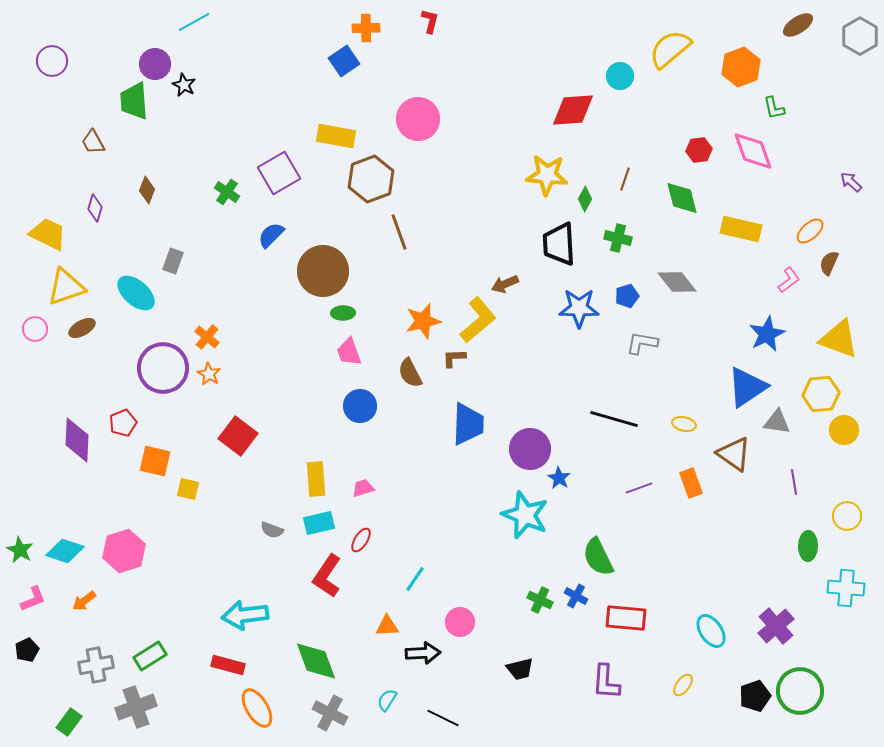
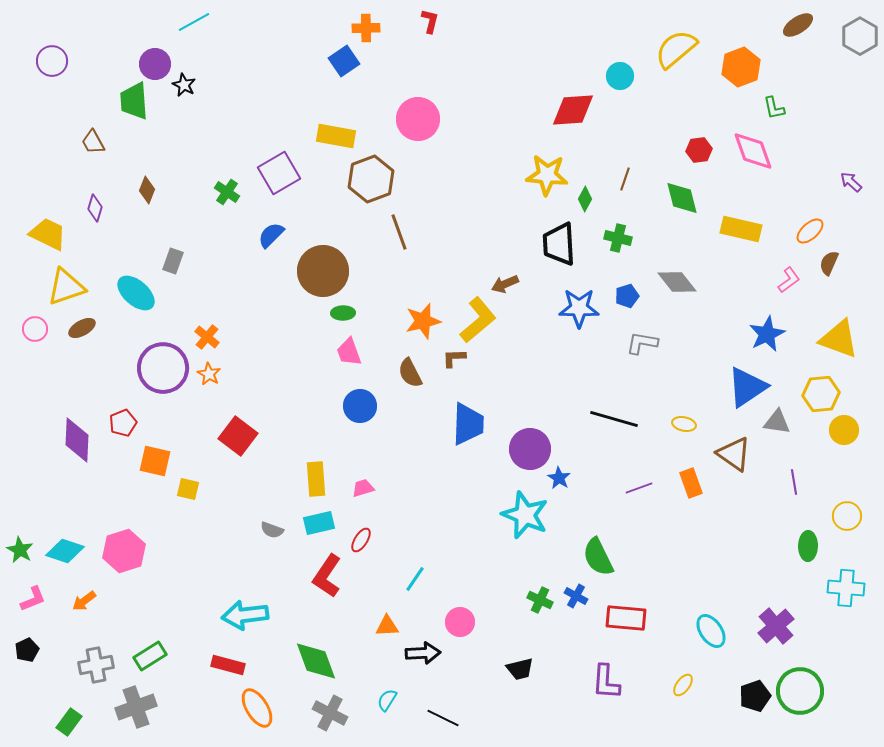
yellow semicircle at (670, 49): moved 6 px right
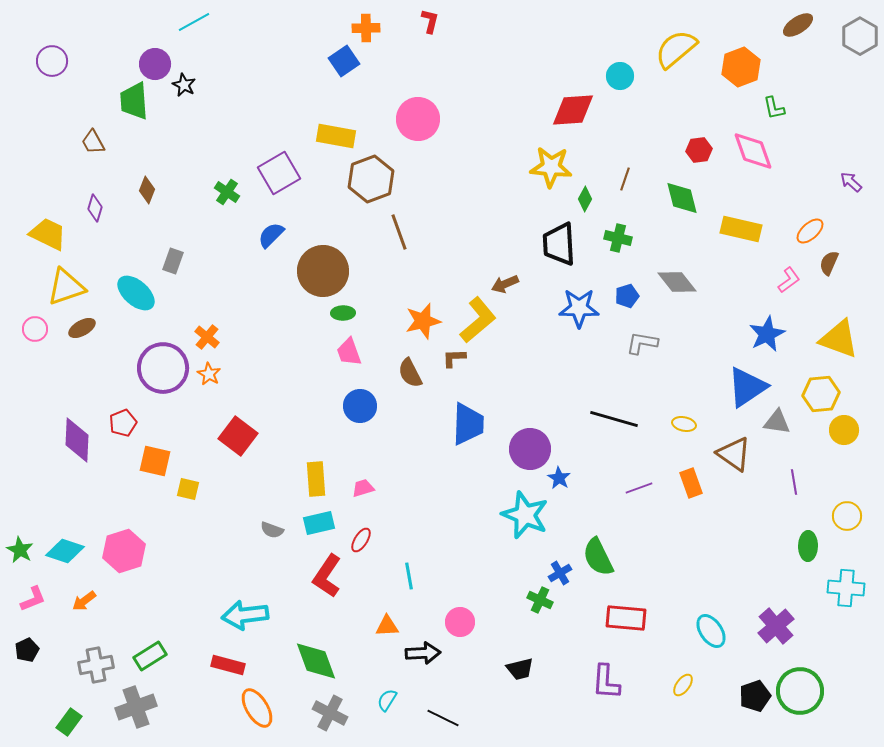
yellow star at (547, 175): moved 4 px right, 8 px up
cyan line at (415, 579): moved 6 px left, 3 px up; rotated 44 degrees counterclockwise
blue cross at (576, 596): moved 16 px left, 23 px up; rotated 30 degrees clockwise
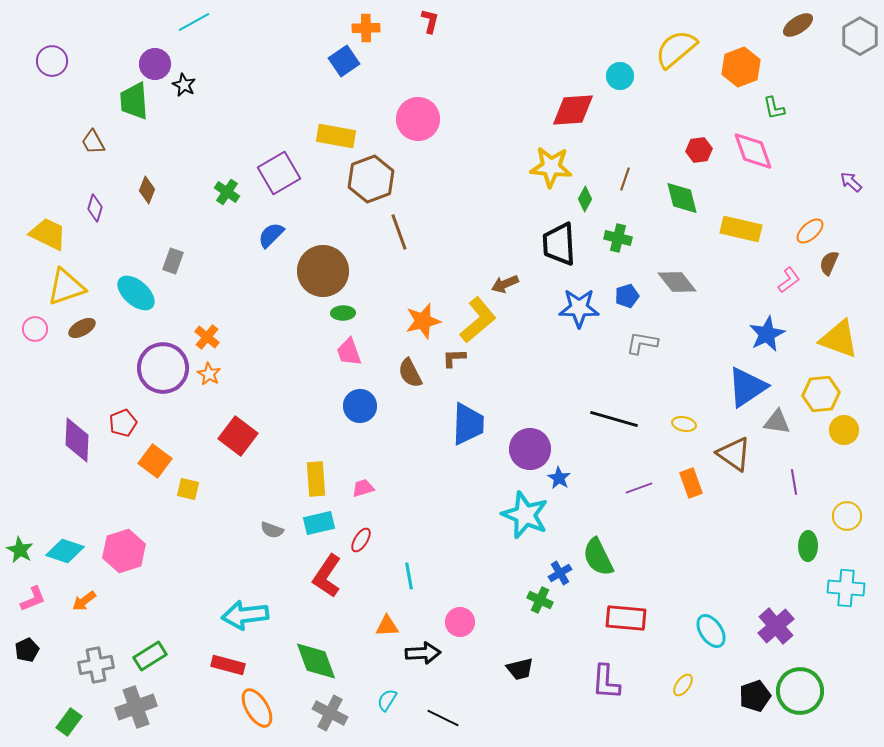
orange square at (155, 461): rotated 24 degrees clockwise
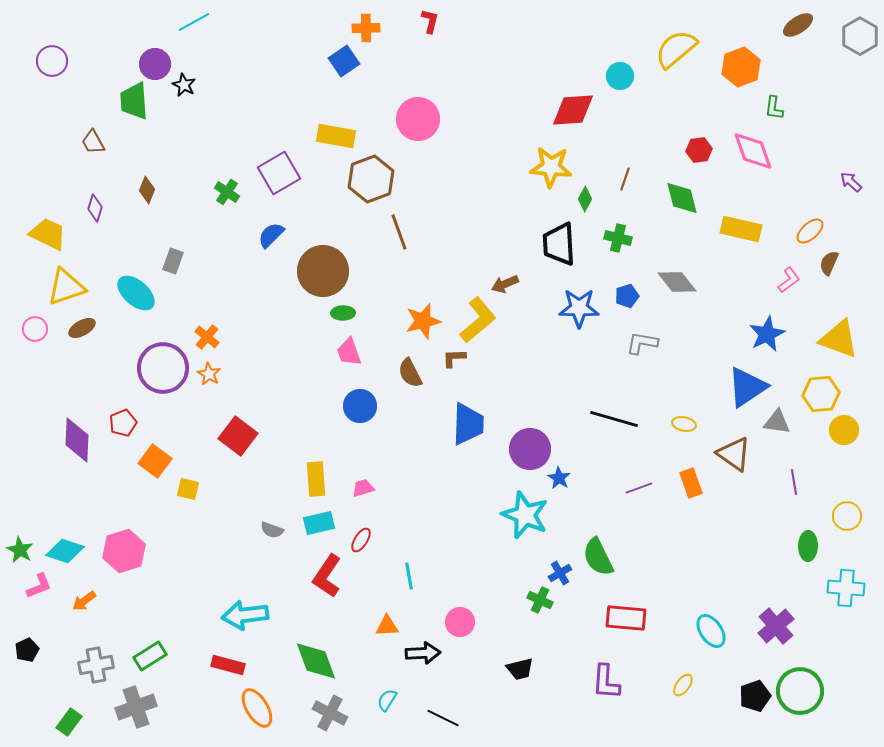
green L-shape at (774, 108): rotated 20 degrees clockwise
pink L-shape at (33, 599): moved 6 px right, 13 px up
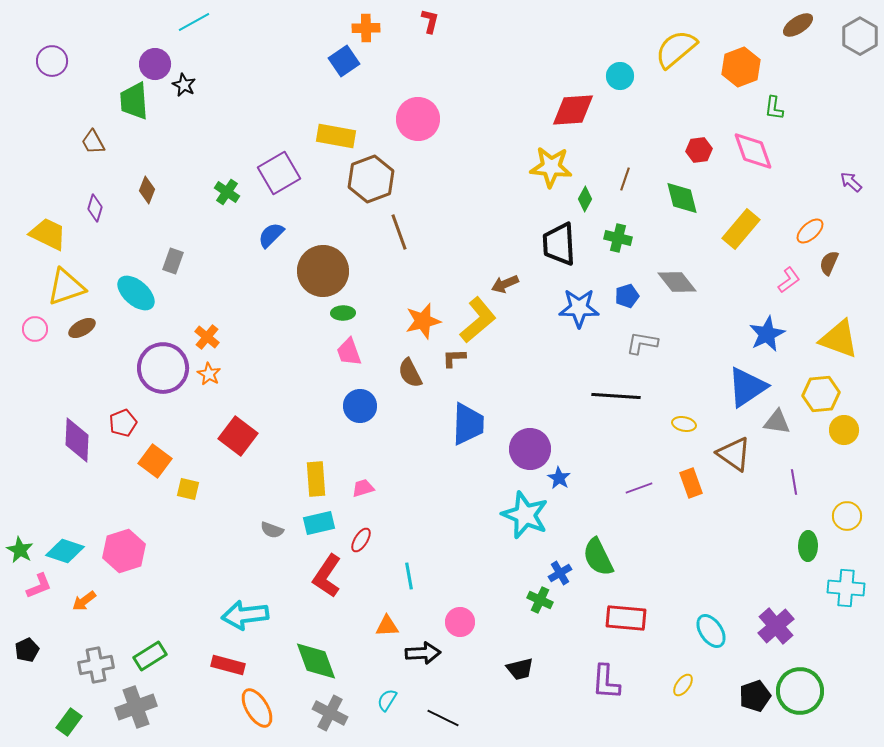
yellow rectangle at (741, 229): rotated 63 degrees counterclockwise
black line at (614, 419): moved 2 px right, 23 px up; rotated 12 degrees counterclockwise
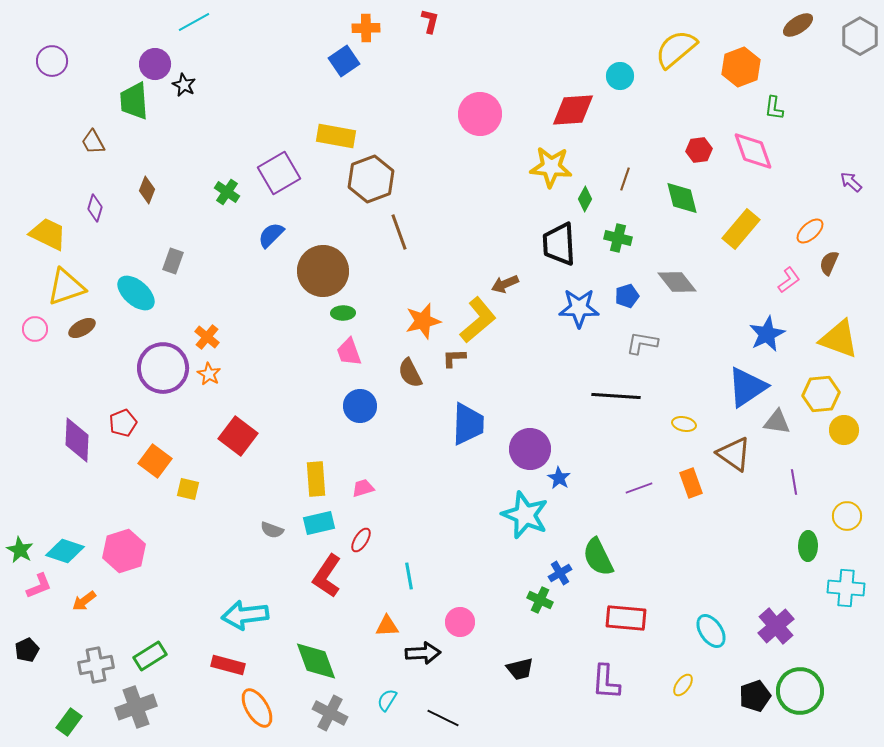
pink circle at (418, 119): moved 62 px right, 5 px up
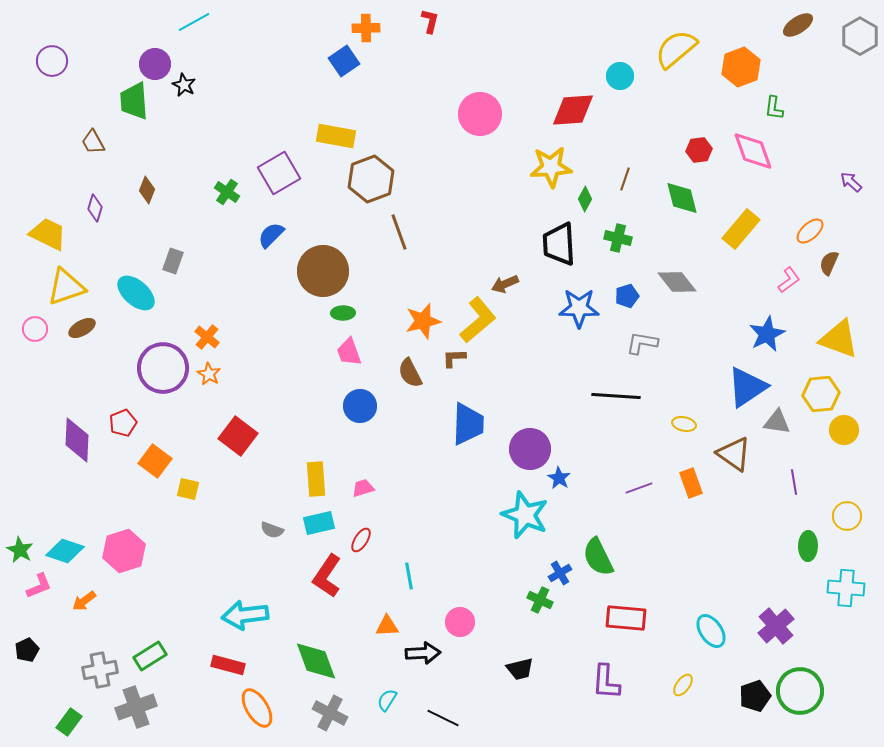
yellow star at (551, 167): rotated 9 degrees counterclockwise
gray cross at (96, 665): moved 4 px right, 5 px down
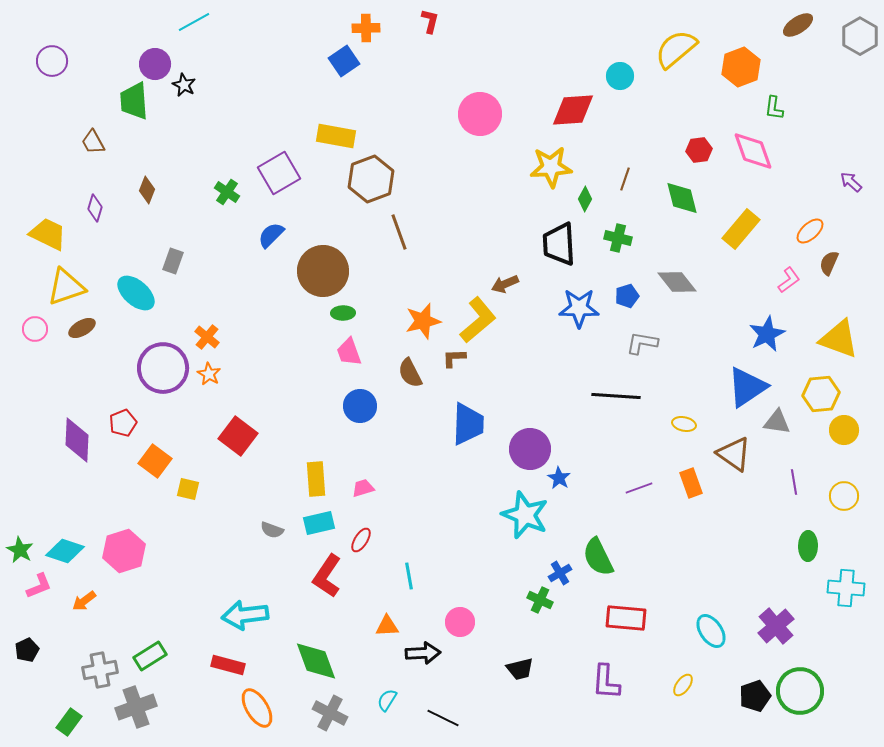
yellow circle at (847, 516): moved 3 px left, 20 px up
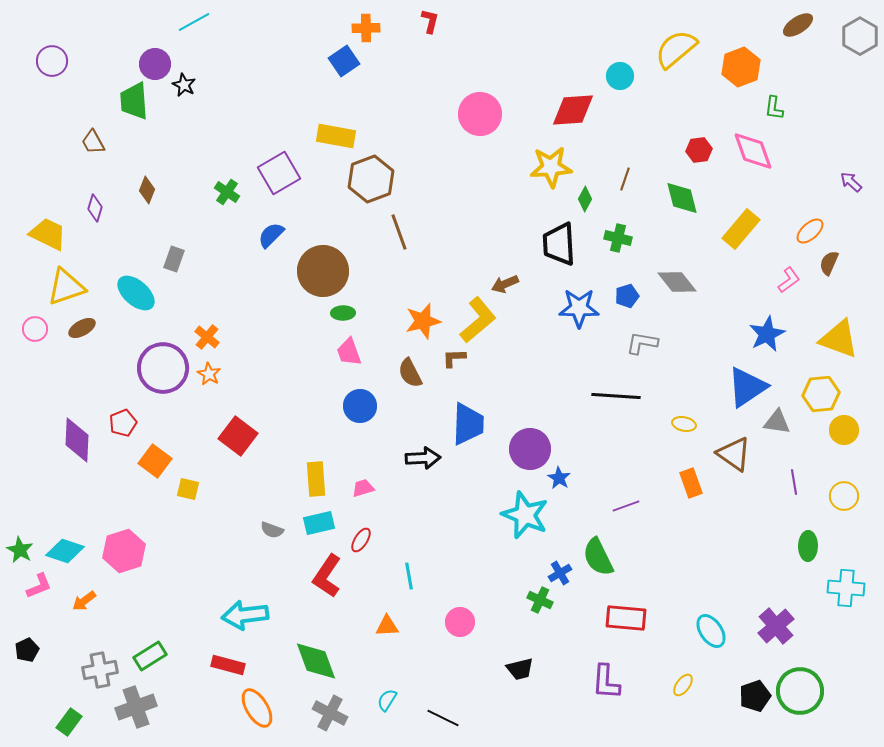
gray rectangle at (173, 261): moved 1 px right, 2 px up
purple line at (639, 488): moved 13 px left, 18 px down
black arrow at (423, 653): moved 195 px up
